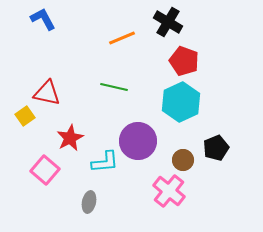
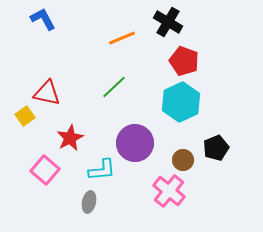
green line: rotated 56 degrees counterclockwise
purple circle: moved 3 px left, 2 px down
cyan L-shape: moved 3 px left, 8 px down
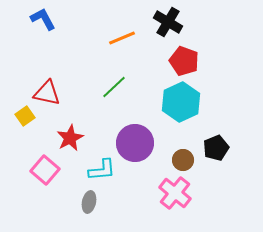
pink cross: moved 6 px right, 2 px down
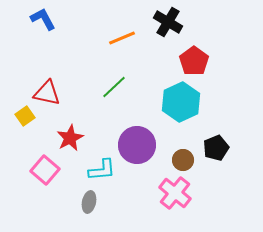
red pentagon: moved 10 px right; rotated 16 degrees clockwise
purple circle: moved 2 px right, 2 px down
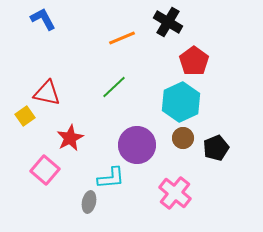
brown circle: moved 22 px up
cyan L-shape: moved 9 px right, 8 px down
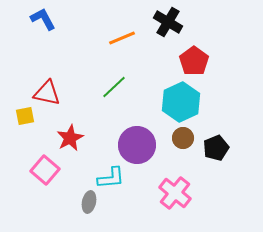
yellow square: rotated 24 degrees clockwise
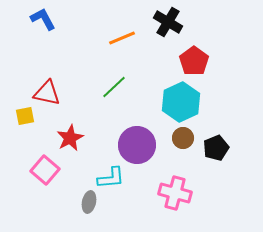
pink cross: rotated 24 degrees counterclockwise
